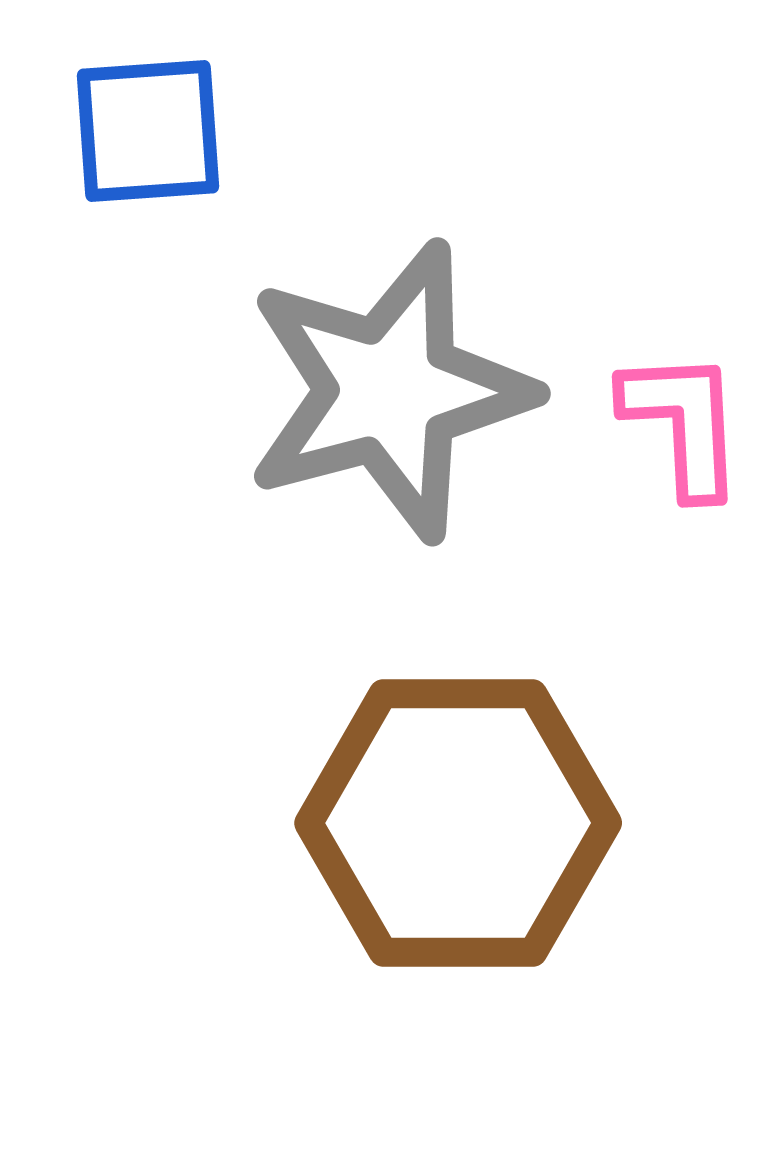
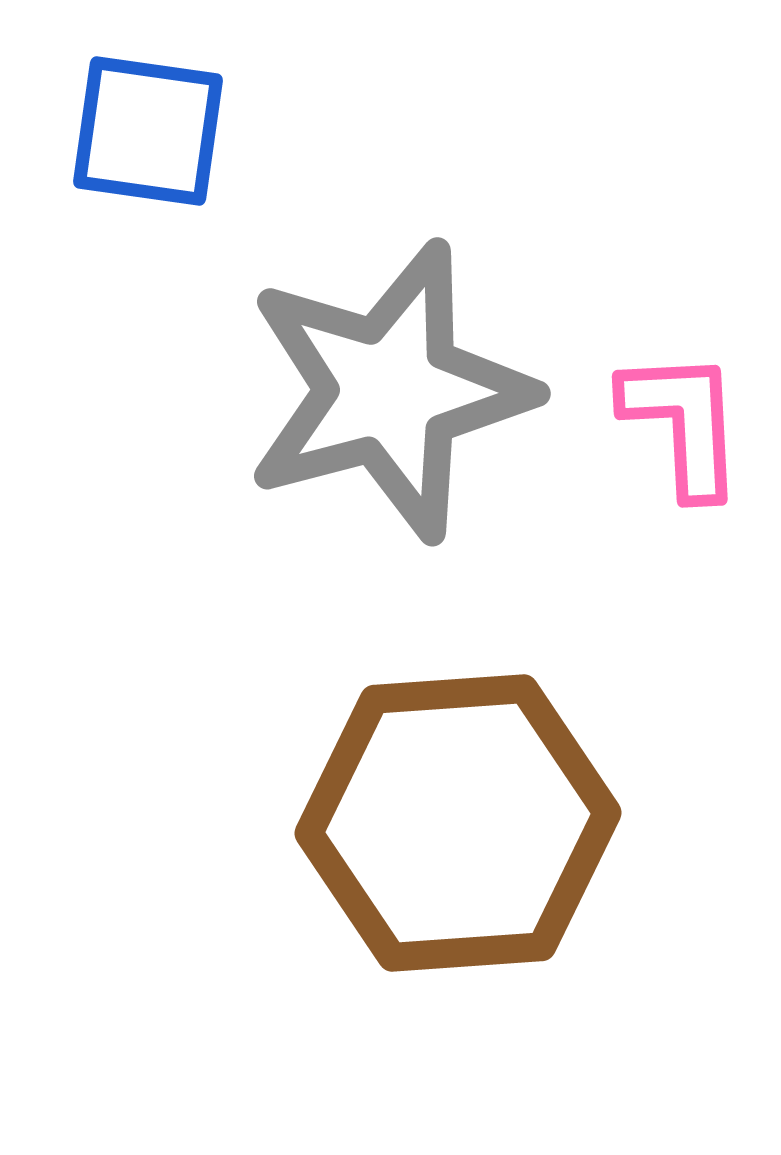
blue square: rotated 12 degrees clockwise
brown hexagon: rotated 4 degrees counterclockwise
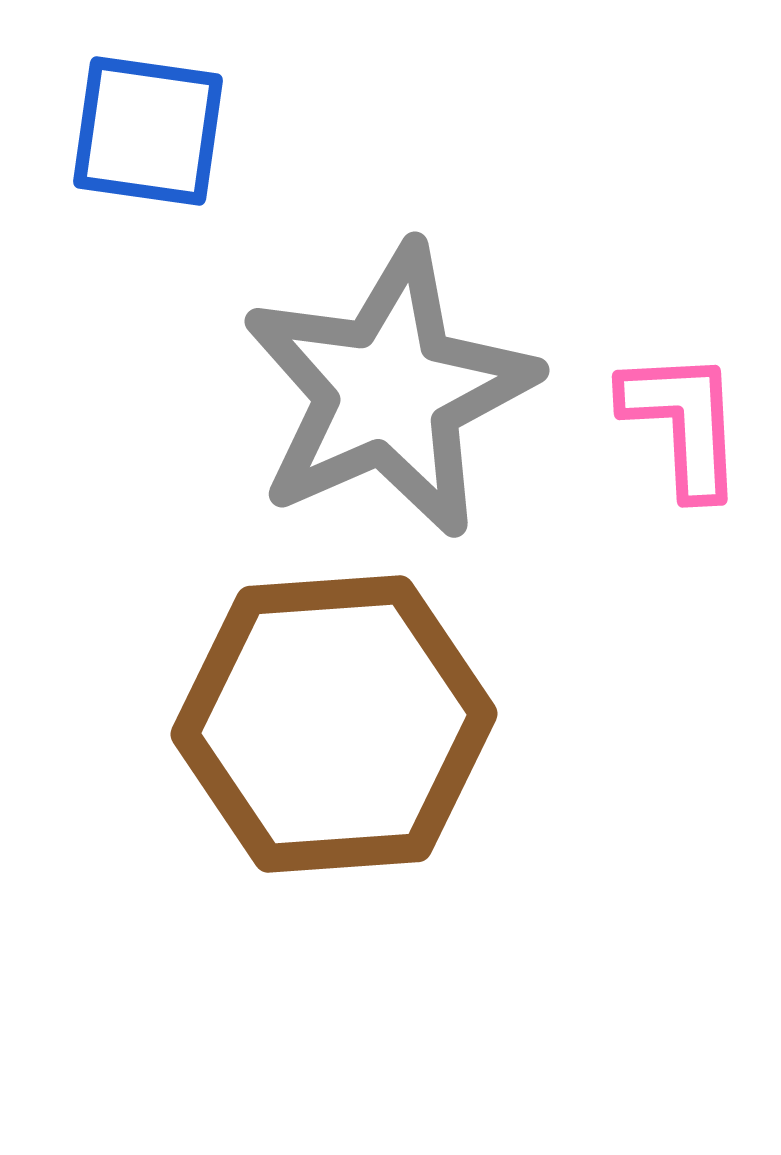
gray star: rotated 9 degrees counterclockwise
brown hexagon: moved 124 px left, 99 px up
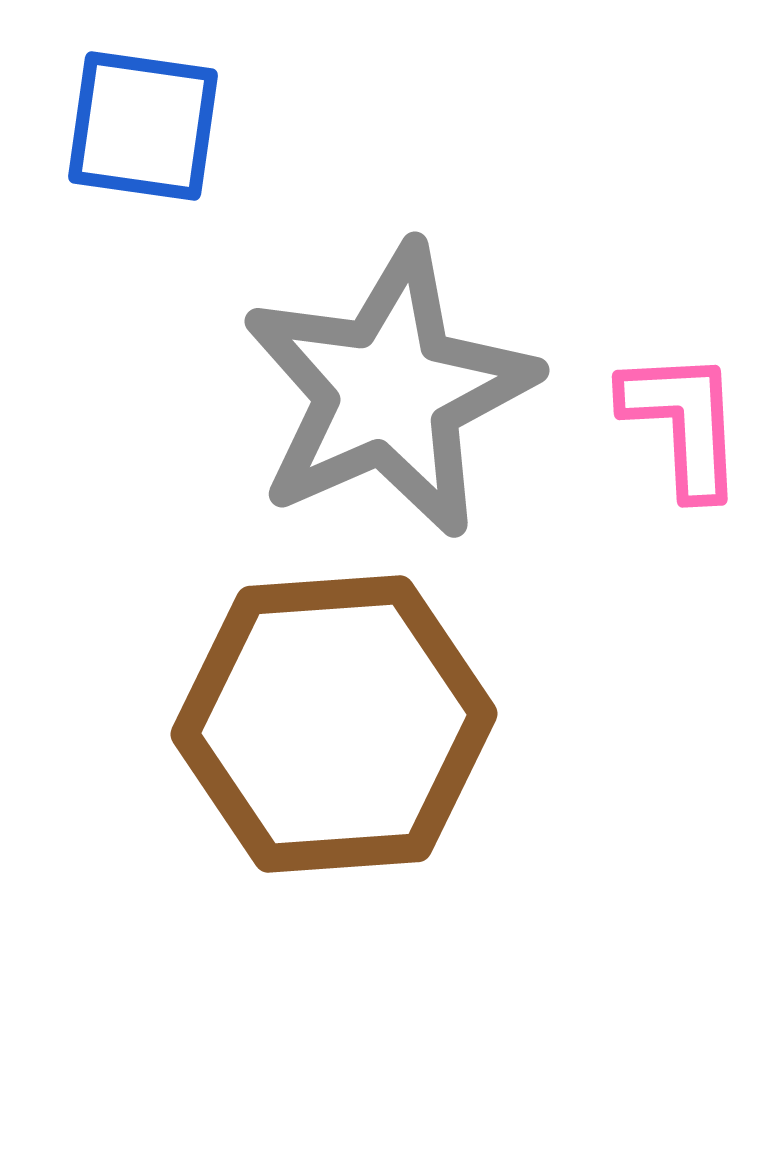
blue square: moved 5 px left, 5 px up
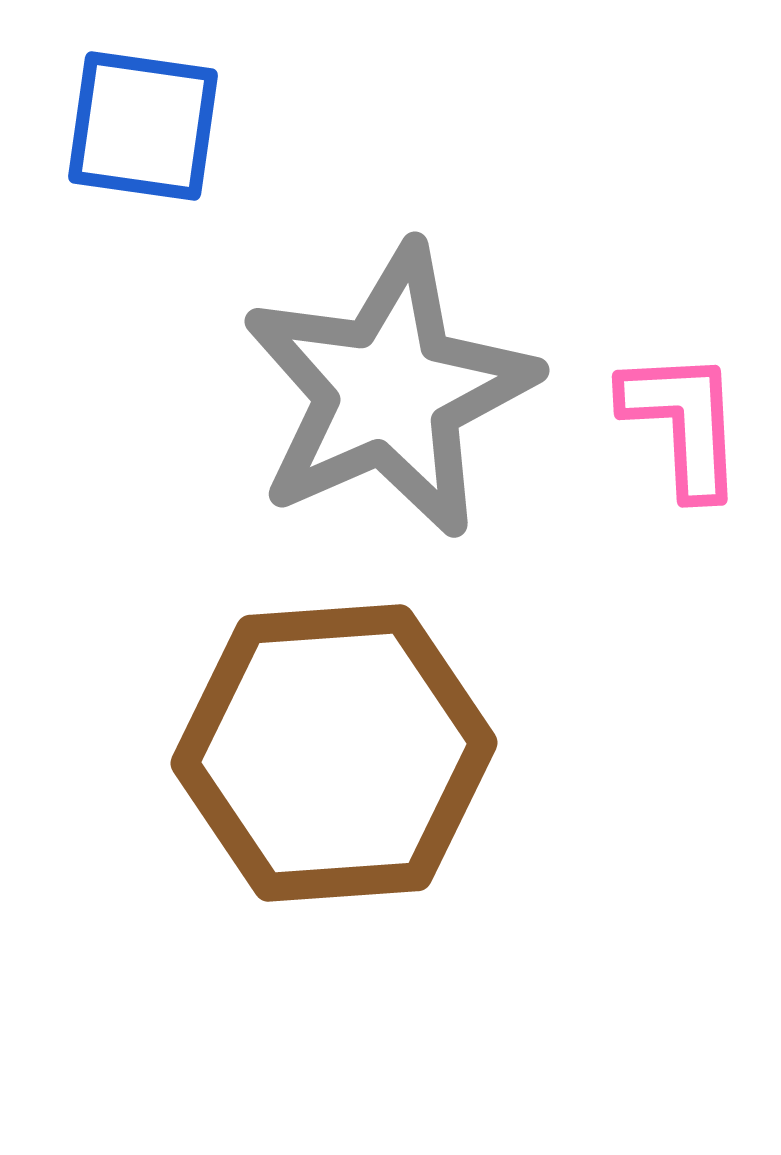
brown hexagon: moved 29 px down
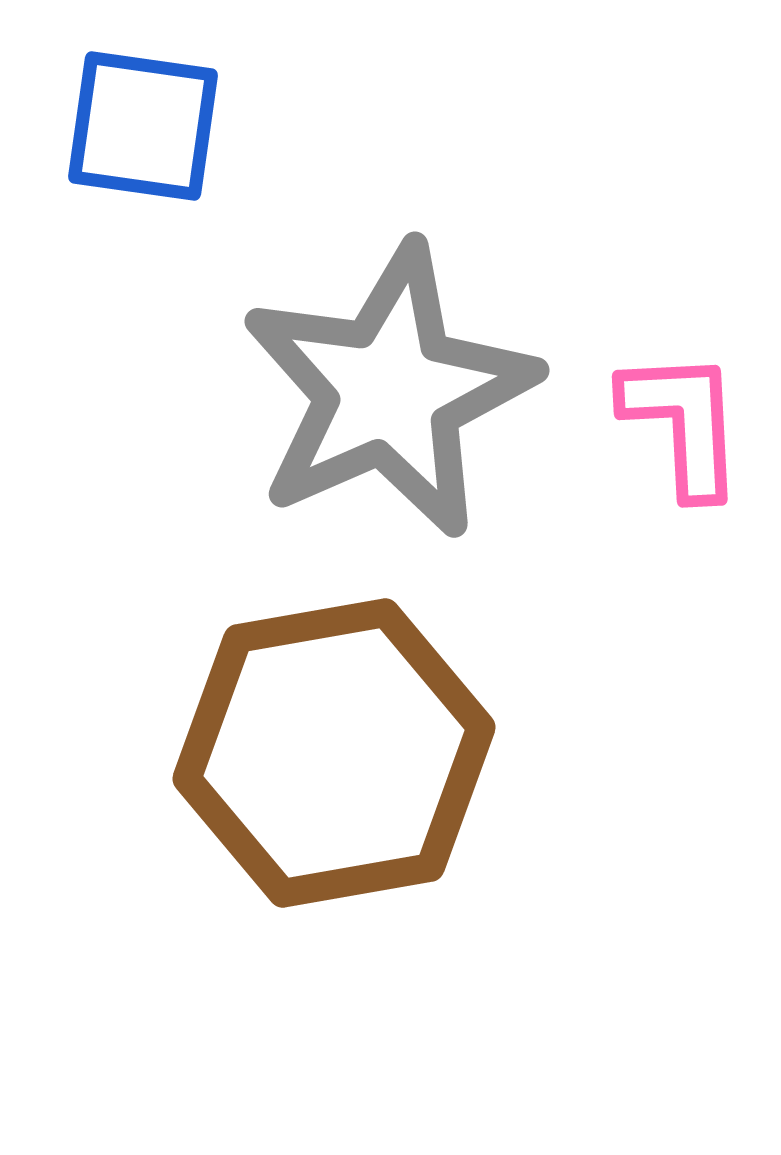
brown hexagon: rotated 6 degrees counterclockwise
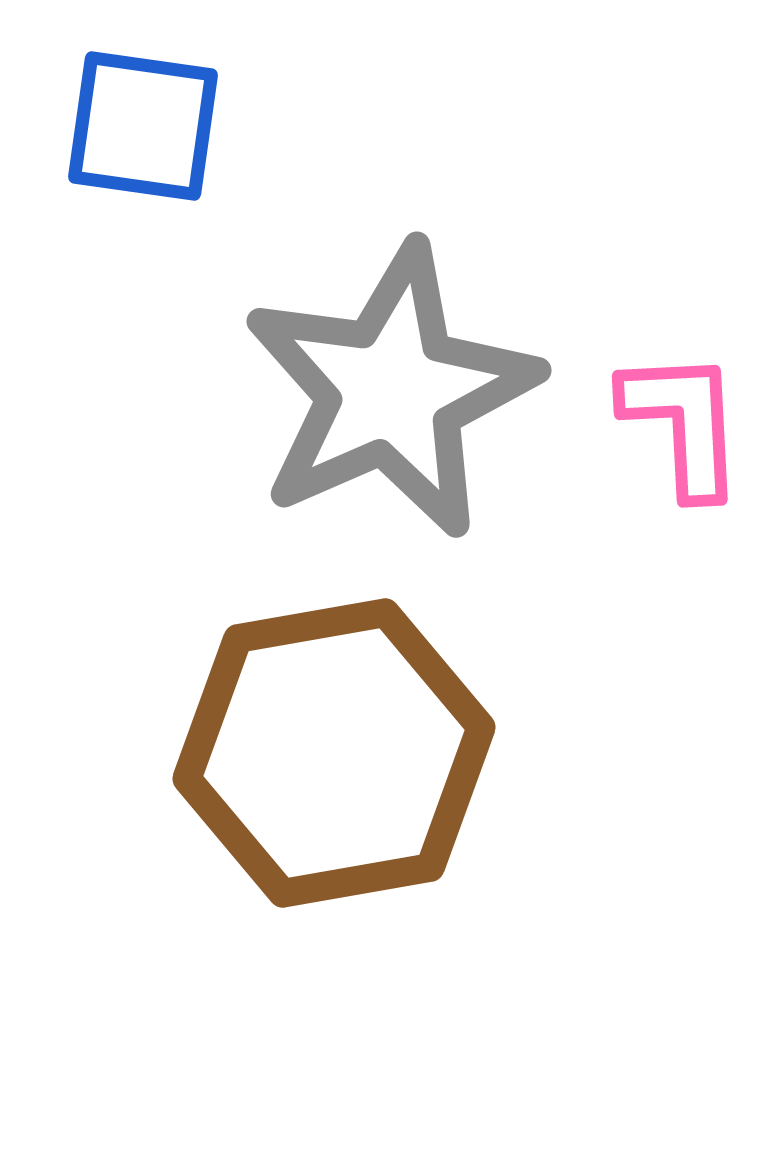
gray star: moved 2 px right
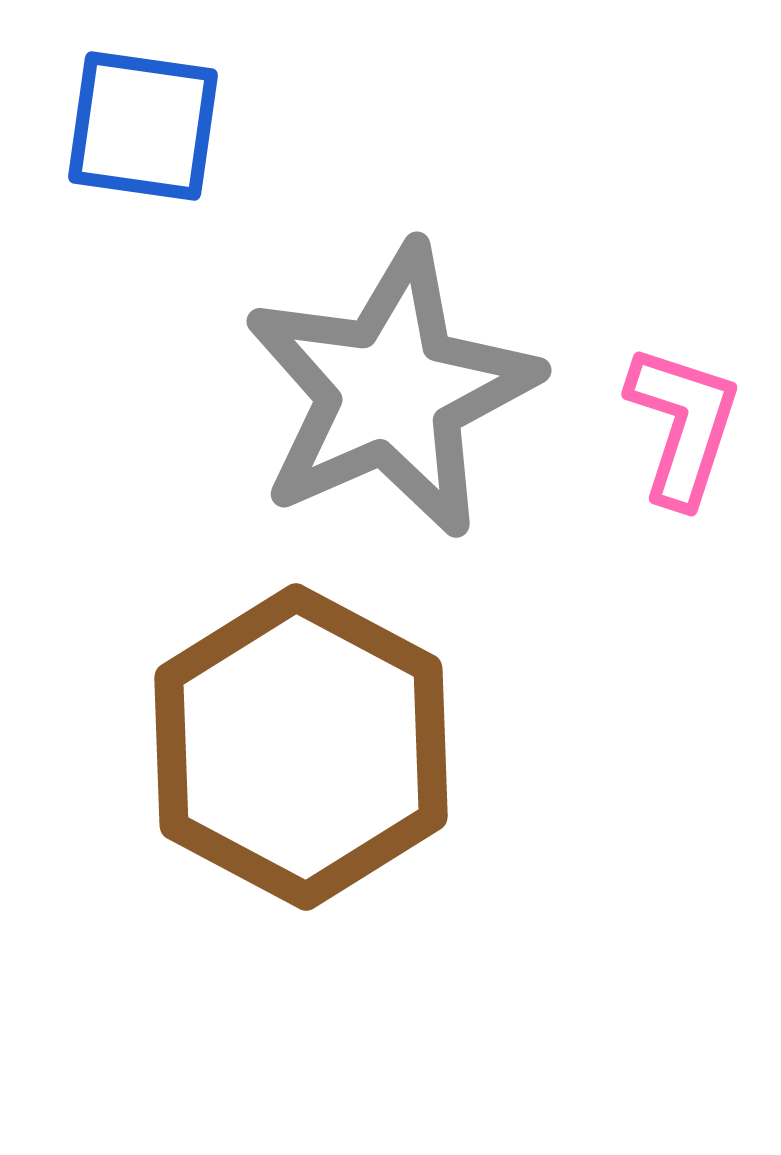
pink L-shape: moved 2 px down; rotated 21 degrees clockwise
brown hexagon: moved 33 px left, 6 px up; rotated 22 degrees counterclockwise
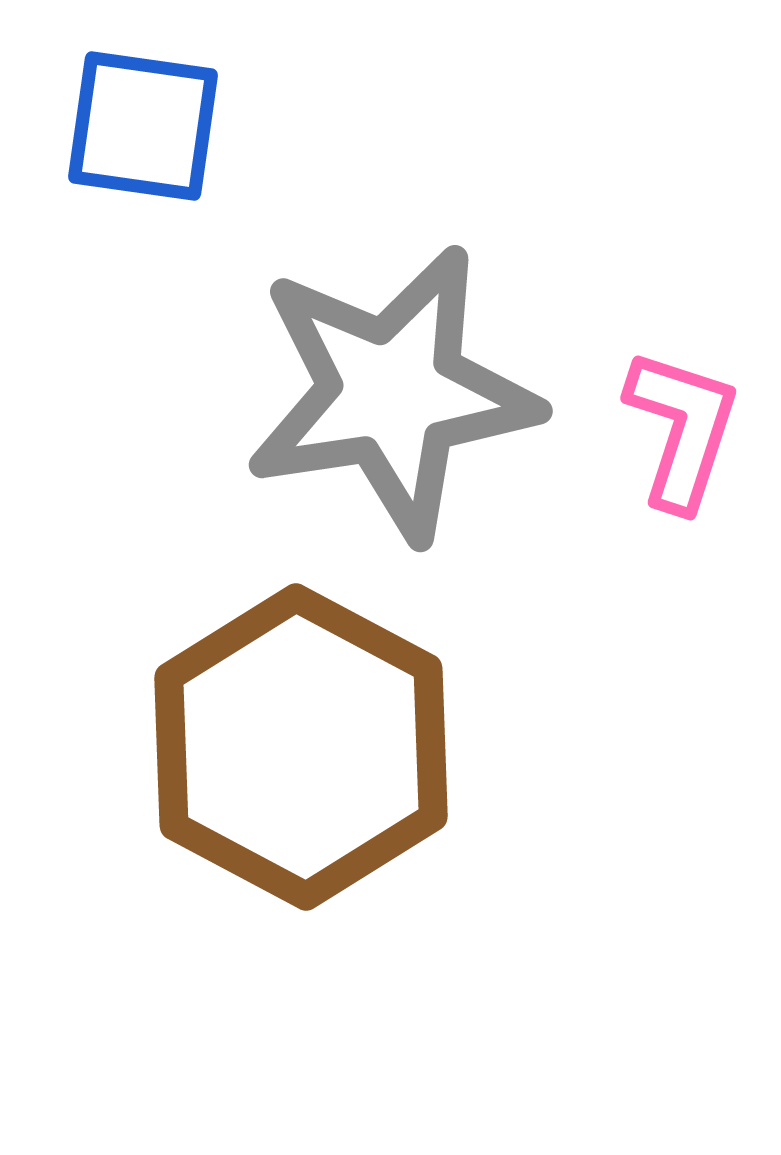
gray star: moved 1 px right, 2 px down; rotated 15 degrees clockwise
pink L-shape: moved 1 px left, 4 px down
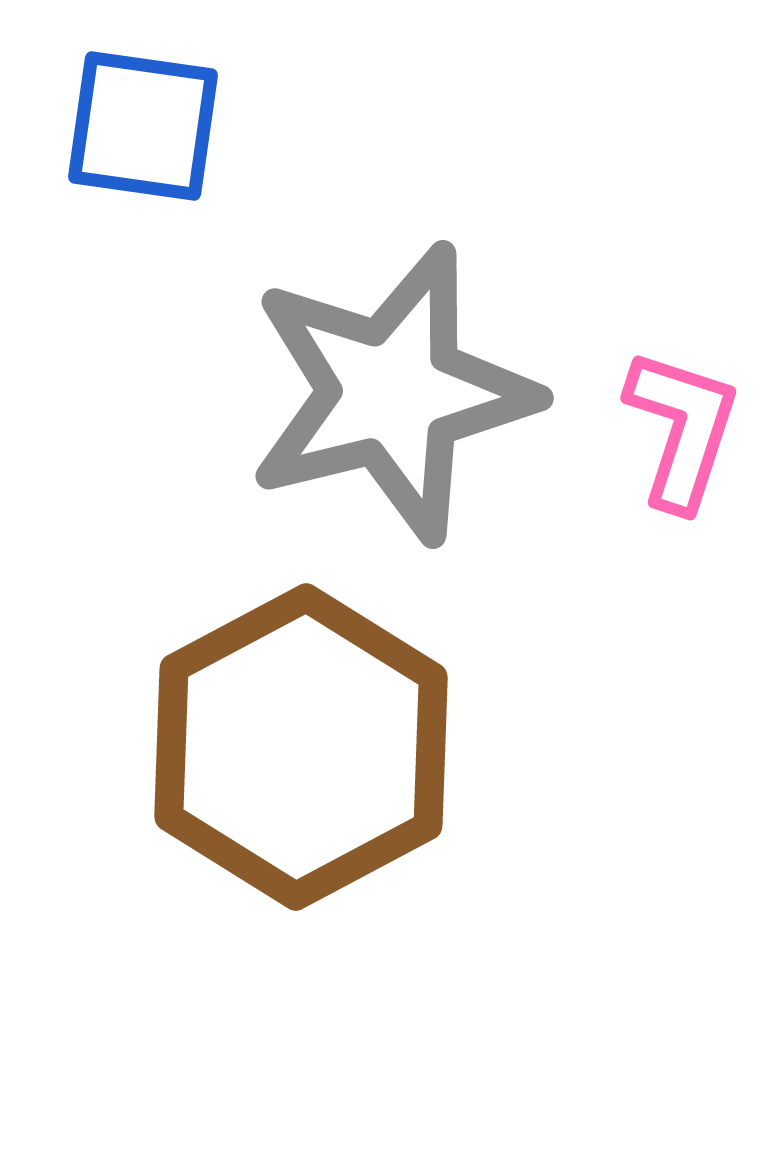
gray star: rotated 5 degrees counterclockwise
brown hexagon: rotated 4 degrees clockwise
